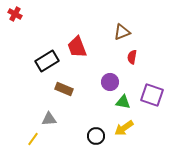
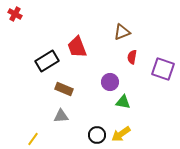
purple square: moved 11 px right, 26 px up
gray triangle: moved 12 px right, 3 px up
yellow arrow: moved 3 px left, 6 px down
black circle: moved 1 px right, 1 px up
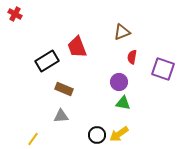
purple circle: moved 9 px right
green triangle: moved 1 px down
yellow arrow: moved 2 px left
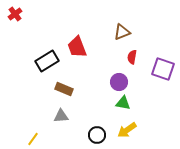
red cross: rotated 24 degrees clockwise
yellow arrow: moved 8 px right, 4 px up
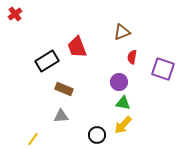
yellow arrow: moved 4 px left, 5 px up; rotated 12 degrees counterclockwise
